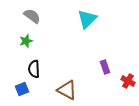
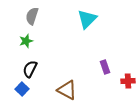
gray semicircle: rotated 108 degrees counterclockwise
black semicircle: moved 4 px left; rotated 30 degrees clockwise
red cross: rotated 32 degrees counterclockwise
blue square: rotated 24 degrees counterclockwise
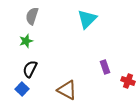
red cross: rotated 24 degrees clockwise
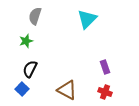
gray semicircle: moved 3 px right
red cross: moved 23 px left, 11 px down
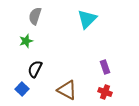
black semicircle: moved 5 px right
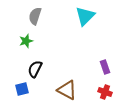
cyan triangle: moved 2 px left, 3 px up
blue square: rotated 32 degrees clockwise
